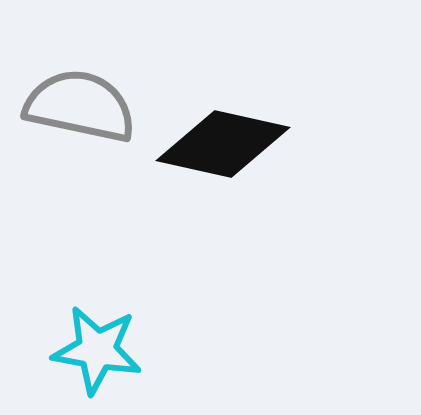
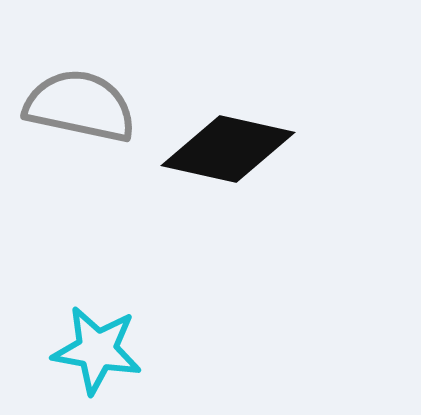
black diamond: moved 5 px right, 5 px down
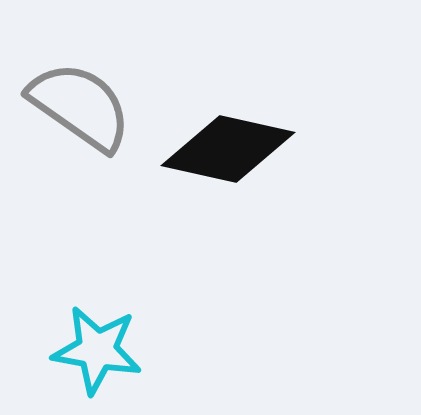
gray semicircle: rotated 23 degrees clockwise
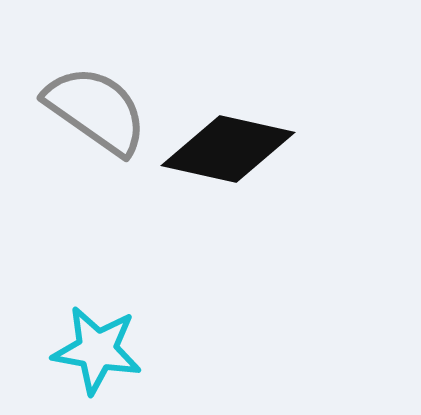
gray semicircle: moved 16 px right, 4 px down
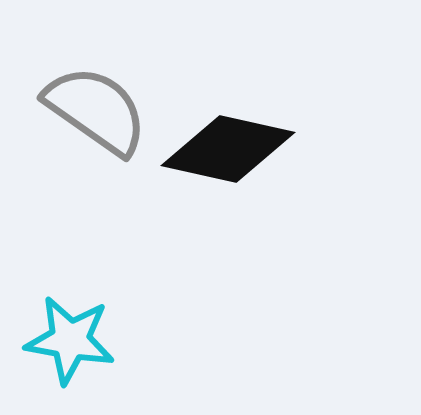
cyan star: moved 27 px left, 10 px up
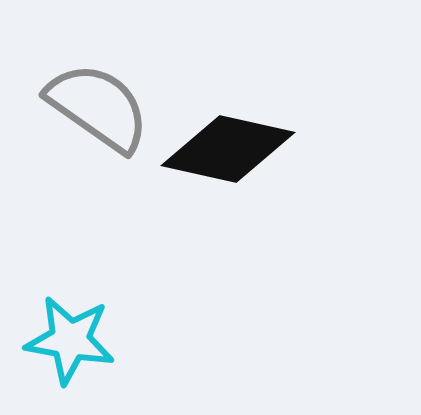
gray semicircle: moved 2 px right, 3 px up
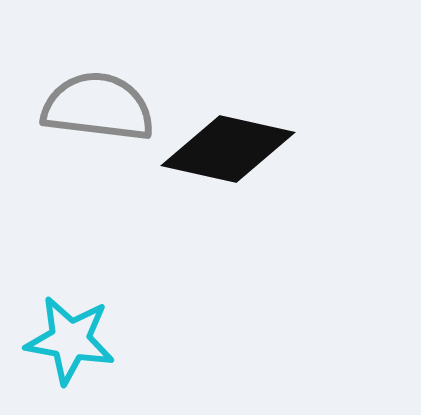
gray semicircle: rotated 28 degrees counterclockwise
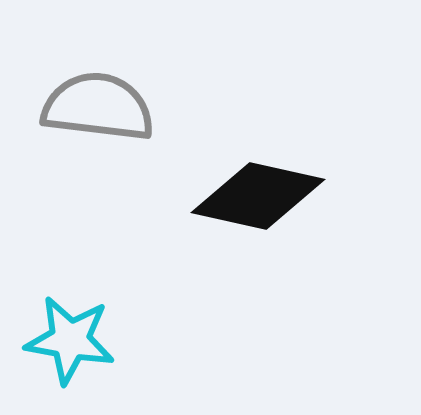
black diamond: moved 30 px right, 47 px down
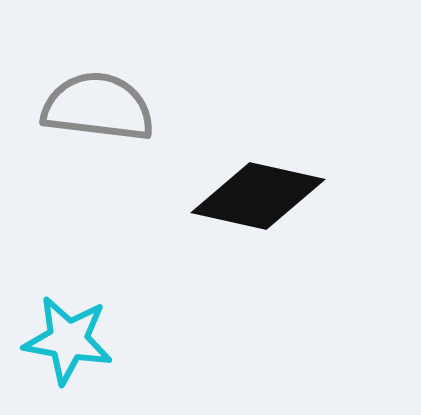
cyan star: moved 2 px left
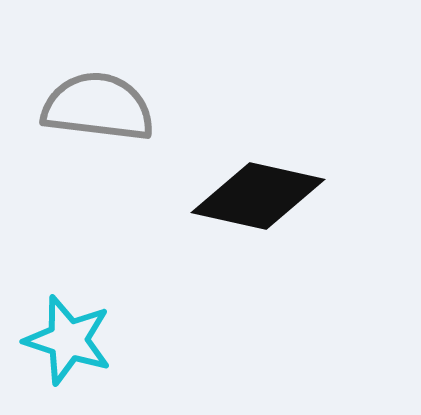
cyan star: rotated 8 degrees clockwise
